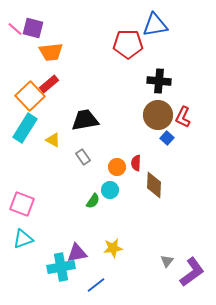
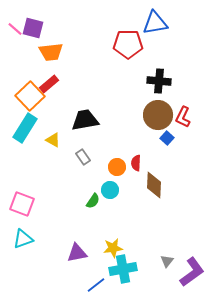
blue triangle: moved 2 px up
cyan cross: moved 62 px right, 2 px down
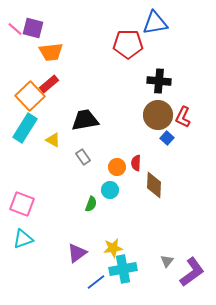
green semicircle: moved 2 px left, 3 px down; rotated 14 degrees counterclockwise
purple triangle: rotated 25 degrees counterclockwise
blue line: moved 3 px up
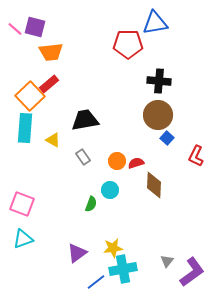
purple square: moved 2 px right, 1 px up
red L-shape: moved 13 px right, 39 px down
cyan rectangle: rotated 28 degrees counterclockwise
red semicircle: rotated 70 degrees clockwise
orange circle: moved 6 px up
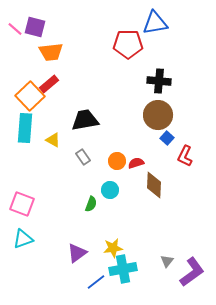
red L-shape: moved 11 px left
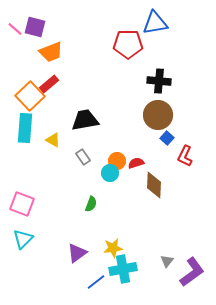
orange trapezoid: rotated 15 degrees counterclockwise
cyan circle: moved 17 px up
cyan triangle: rotated 25 degrees counterclockwise
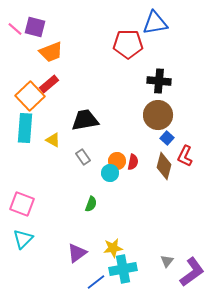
red semicircle: moved 3 px left, 1 px up; rotated 119 degrees clockwise
brown diamond: moved 10 px right, 19 px up; rotated 12 degrees clockwise
